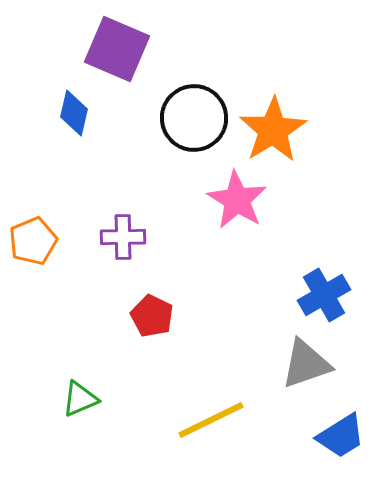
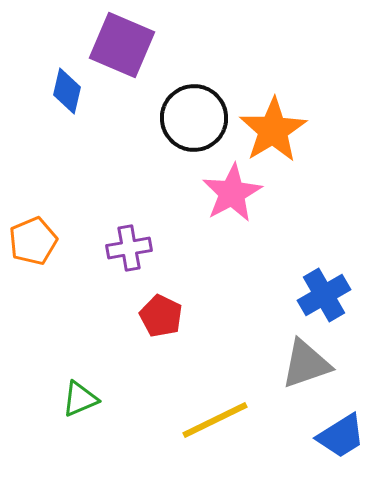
purple square: moved 5 px right, 4 px up
blue diamond: moved 7 px left, 22 px up
pink star: moved 5 px left, 7 px up; rotated 12 degrees clockwise
purple cross: moved 6 px right, 11 px down; rotated 9 degrees counterclockwise
red pentagon: moved 9 px right
yellow line: moved 4 px right
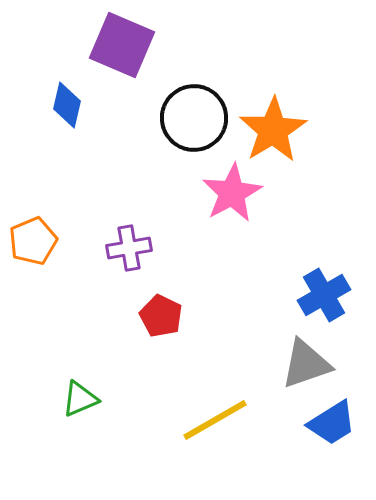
blue diamond: moved 14 px down
yellow line: rotated 4 degrees counterclockwise
blue trapezoid: moved 9 px left, 13 px up
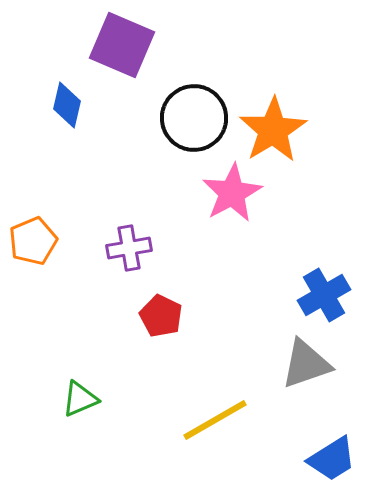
blue trapezoid: moved 36 px down
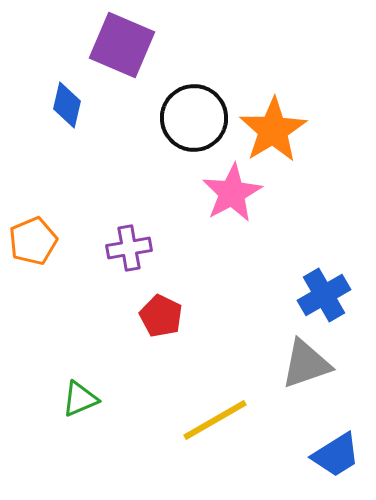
blue trapezoid: moved 4 px right, 4 px up
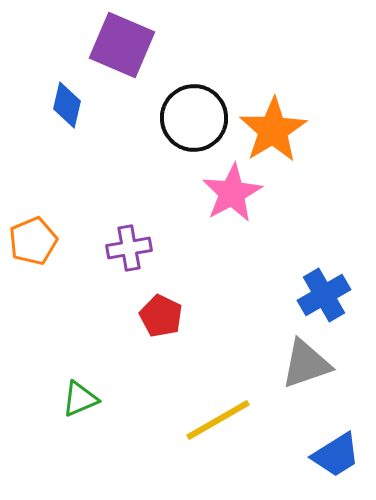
yellow line: moved 3 px right
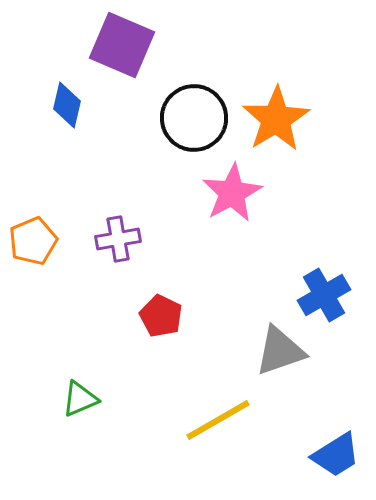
orange star: moved 3 px right, 11 px up
purple cross: moved 11 px left, 9 px up
gray triangle: moved 26 px left, 13 px up
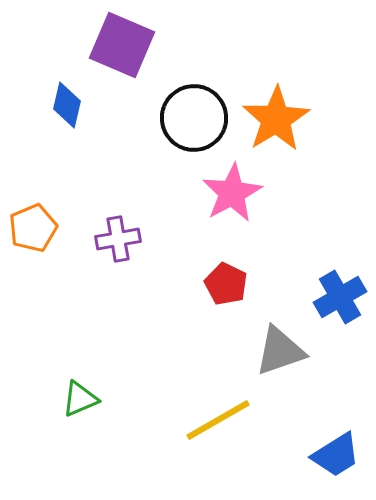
orange pentagon: moved 13 px up
blue cross: moved 16 px right, 2 px down
red pentagon: moved 65 px right, 32 px up
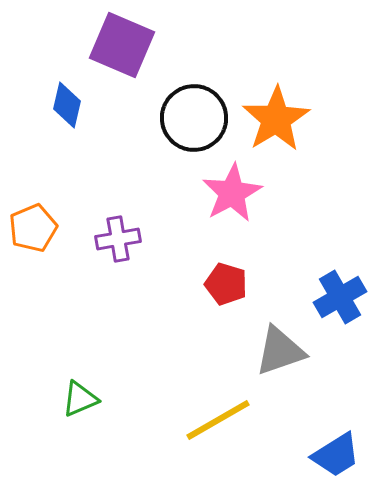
red pentagon: rotated 9 degrees counterclockwise
